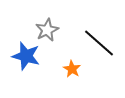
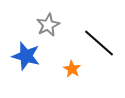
gray star: moved 1 px right, 5 px up
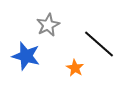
black line: moved 1 px down
orange star: moved 3 px right, 1 px up
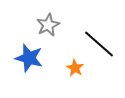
blue star: moved 3 px right, 2 px down
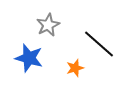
orange star: rotated 24 degrees clockwise
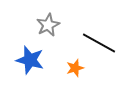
black line: moved 1 px up; rotated 12 degrees counterclockwise
blue star: moved 1 px right, 2 px down
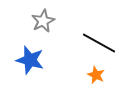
gray star: moved 5 px left, 4 px up
orange star: moved 21 px right, 7 px down; rotated 30 degrees counterclockwise
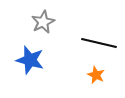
gray star: moved 1 px down
black line: rotated 16 degrees counterclockwise
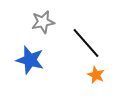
gray star: rotated 15 degrees clockwise
black line: moved 13 px left; rotated 36 degrees clockwise
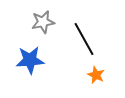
black line: moved 2 px left, 4 px up; rotated 12 degrees clockwise
blue star: rotated 20 degrees counterclockwise
